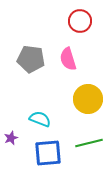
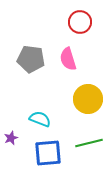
red circle: moved 1 px down
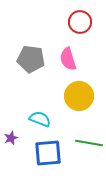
yellow circle: moved 9 px left, 3 px up
green line: rotated 24 degrees clockwise
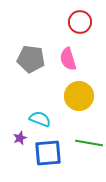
purple star: moved 9 px right
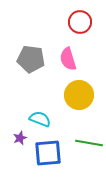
yellow circle: moved 1 px up
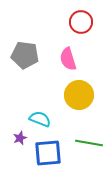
red circle: moved 1 px right
gray pentagon: moved 6 px left, 4 px up
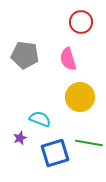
yellow circle: moved 1 px right, 2 px down
blue square: moved 7 px right; rotated 12 degrees counterclockwise
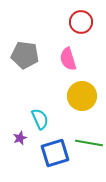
yellow circle: moved 2 px right, 1 px up
cyan semicircle: rotated 45 degrees clockwise
